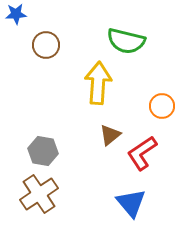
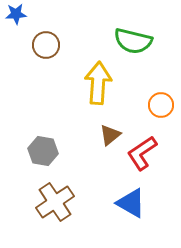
green semicircle: moved 7 px right
orange circle: moved 1 px left, 1 px up
brown cross: moved 16 px right, 8 px down
blue triangle: rotated 20 degrees counterclockwise
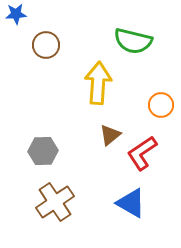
gray hexagon: rotated 12 degrees counterclockwise
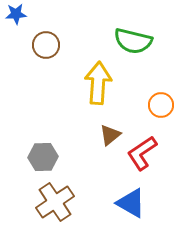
gray hexagon: moved 6 px down
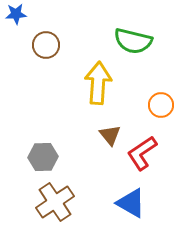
brown triangle: rotated 30 degrees counterclockwise
